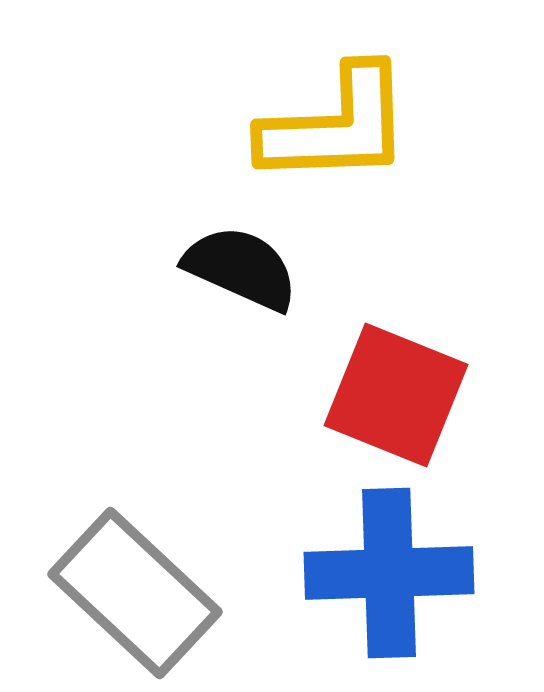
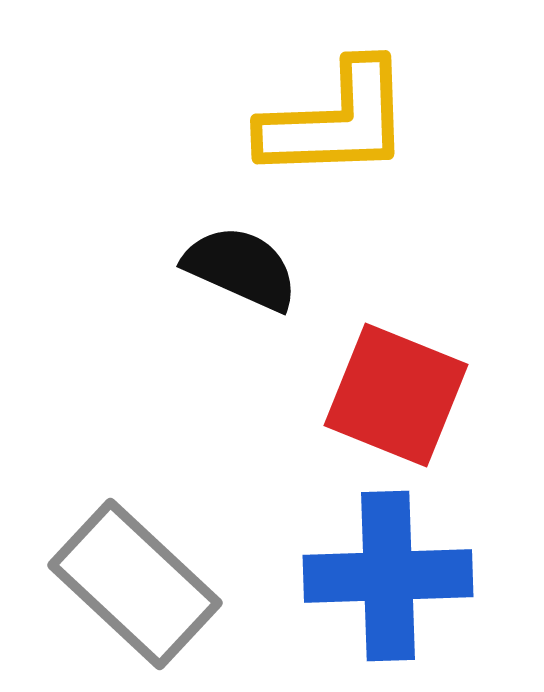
yellow L-shape: moved 5 px up
blue cross: moved 1 px left, 3 px down
gray rectangle: moved 9 px up
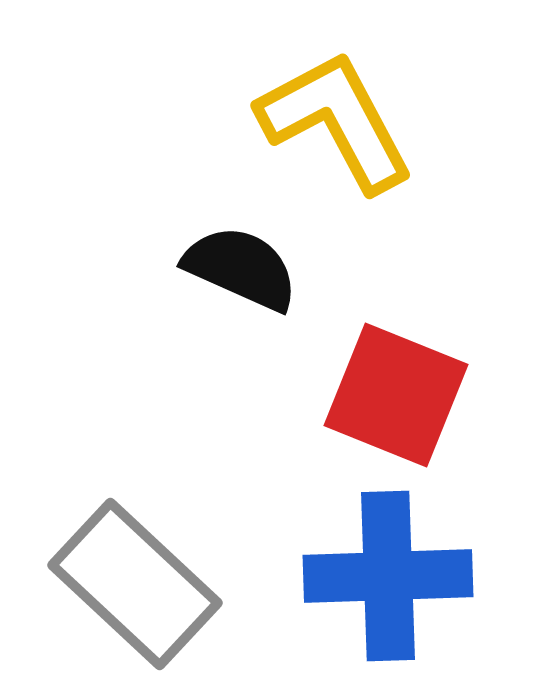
yellow L-shape: rotated 116 degrees counterclockwise
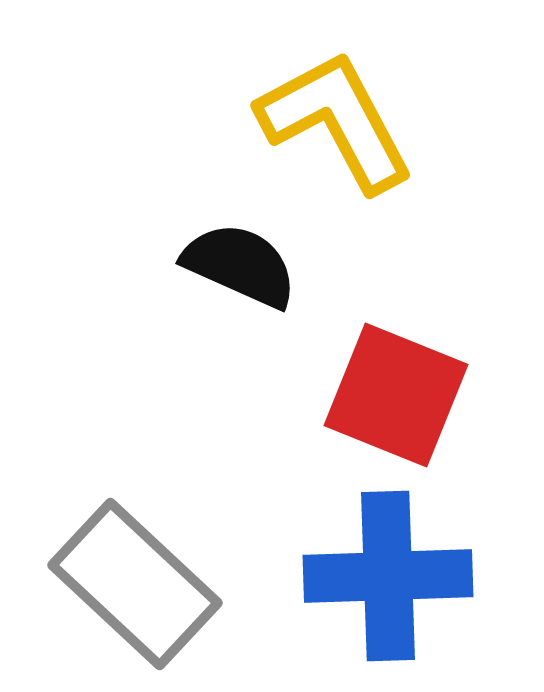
black semicircle: moved 1 px left, 3 px up
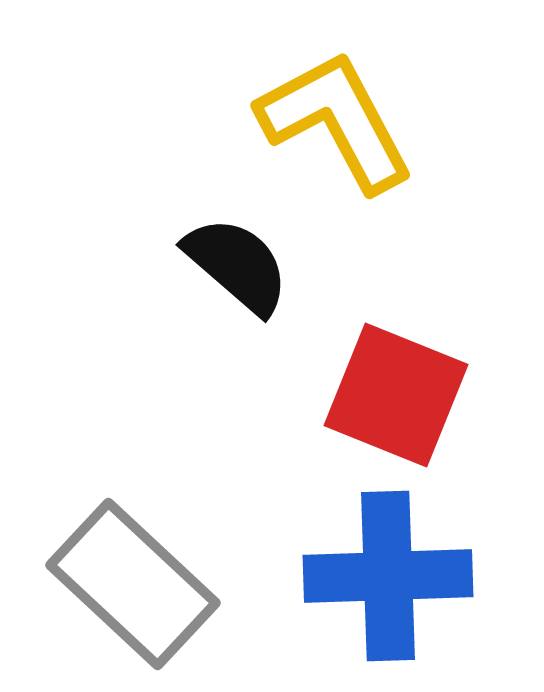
black semicircle: moved 3 px left; rotated 17 degrees clockwise
gray rectangle: moved 2 px left
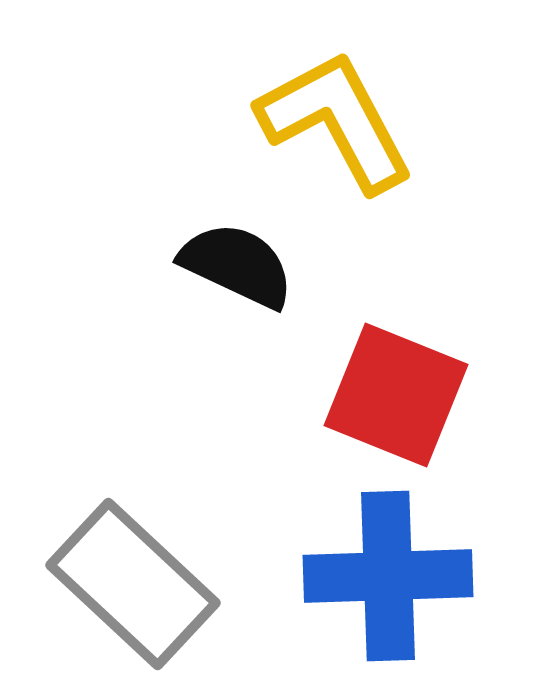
black semicircle: rotated 16 degrees counterclockwise
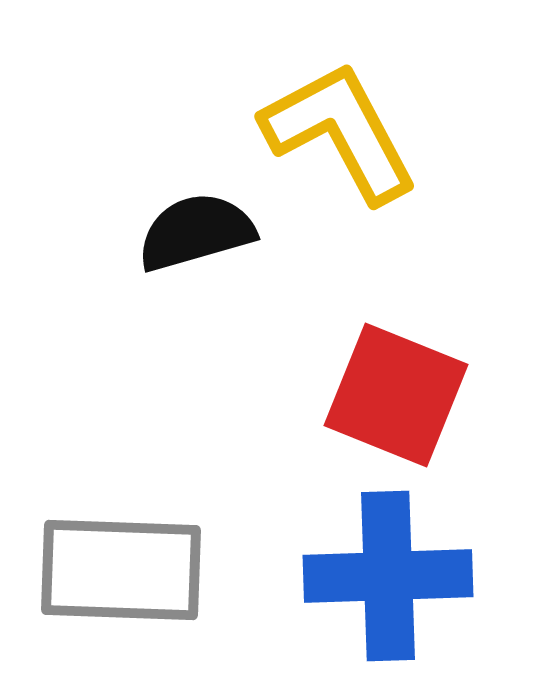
yellow L-shape: moved 4 px right, 11 px down
black semicircle: moved 41 px left, 33 px up; rotated 41 degrees counterclockwise
gray rectangle: moved 12 px left, 14 px up; rotated 41 degrees counterclockwise
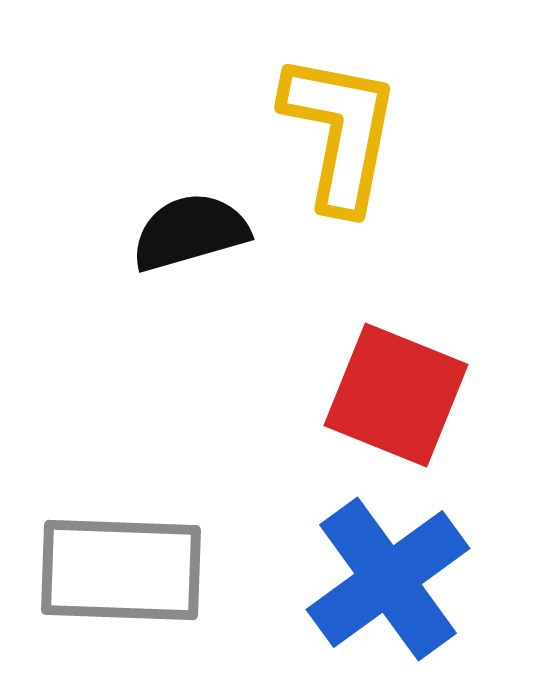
yellow L-shape: rotated 39 degrees clockwise
black semicircle: moved 6 px left
blue cross: moved 3 px down; rotated 34 degrees counterclockwise
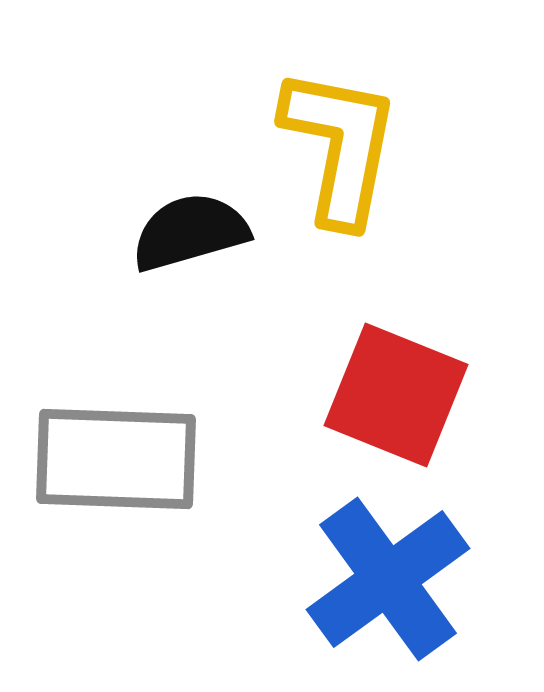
yellow L-shape: moved 14 px down
gray rectangle: moved 5 px left, 111 px up
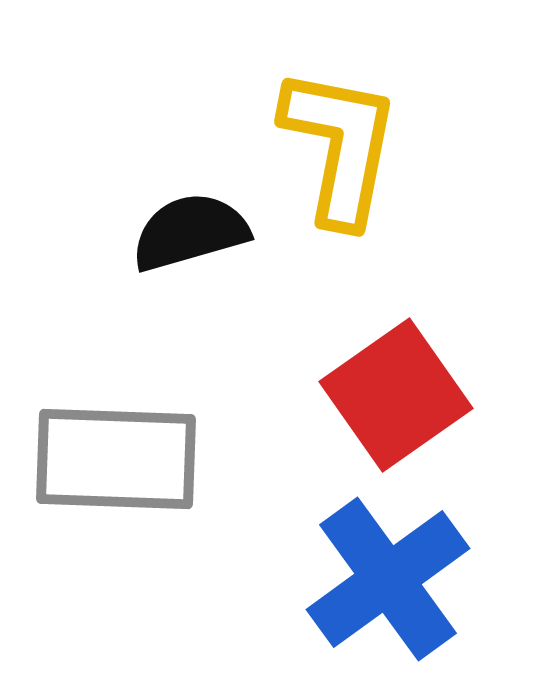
red square: rotated 33 degrees clockwise
